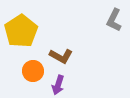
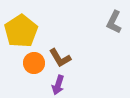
gray L-shape: moved 2 px down
brown L-shape: moved 1 px left, 2 px down; rotated 30 degrees clockwise
orange circle: moved 1 px right, 8 px up
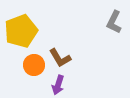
yellow pentagon: rotated 12 degrees clockwise
orange circle: moved 2 px down
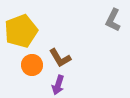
gray L-shape: moved 1 px left, 2 px up
orange circle: moved 2 px left
